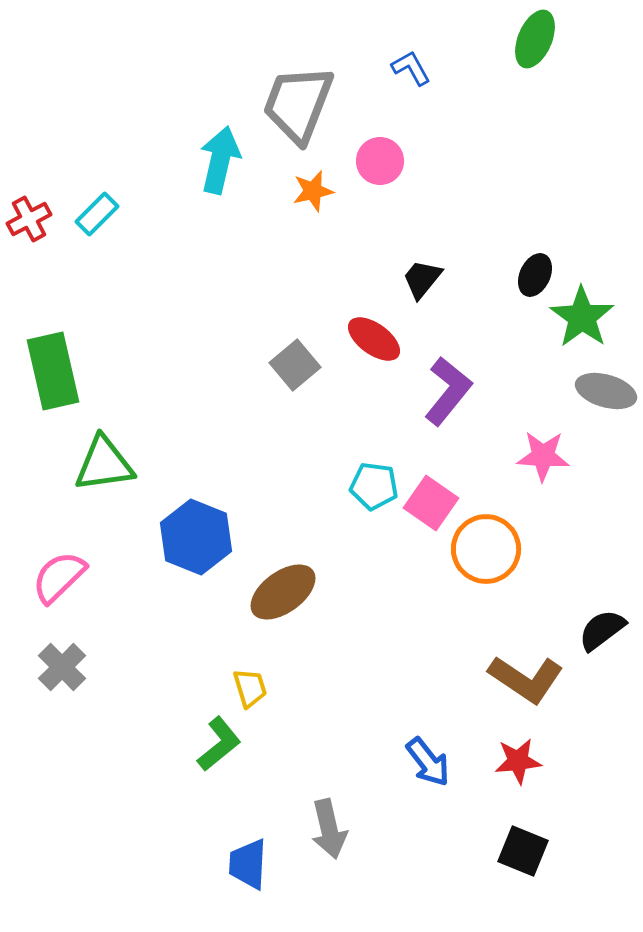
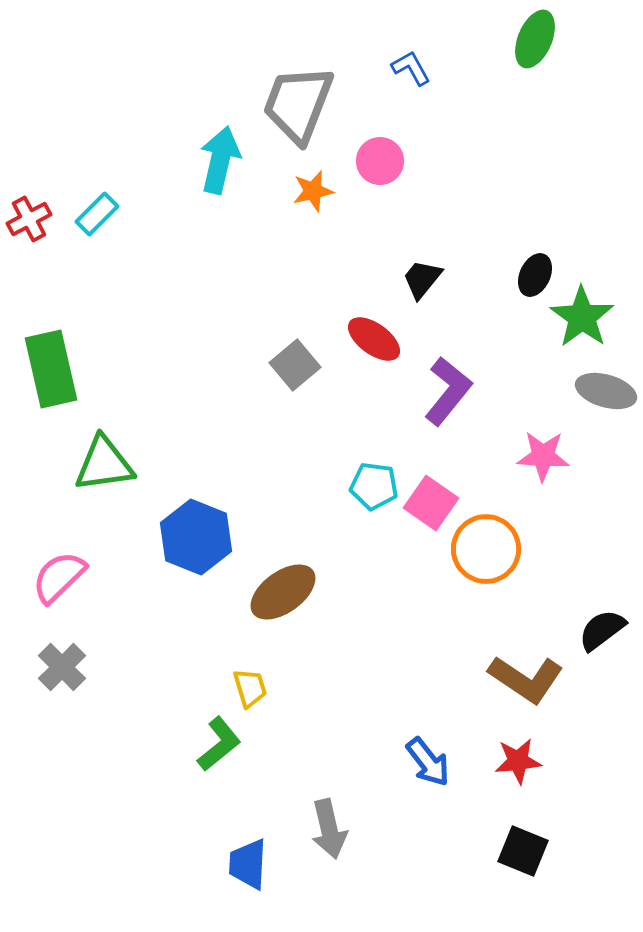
green rectangle: moved 2 px left, 2 px up
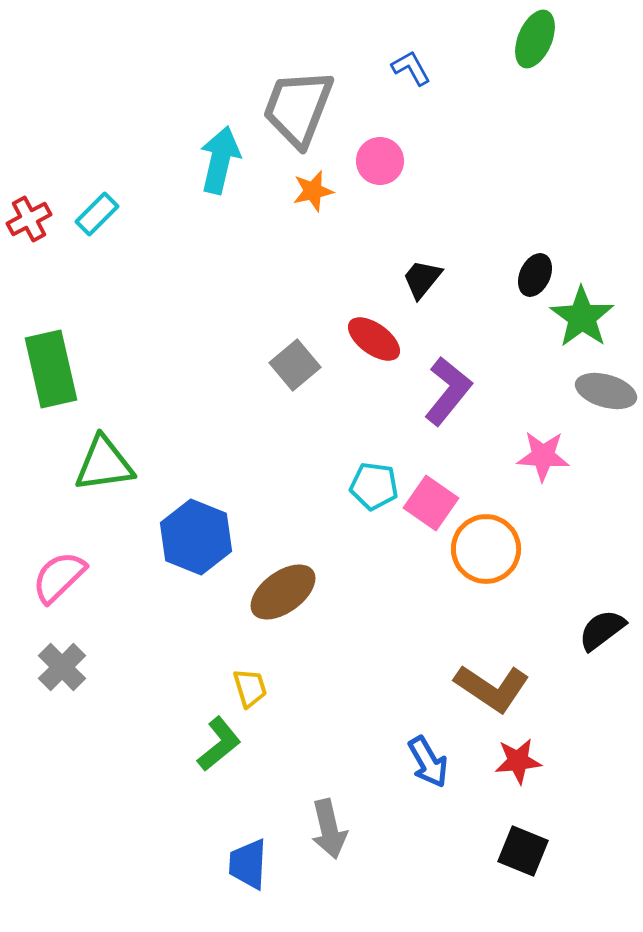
gray trapezoid: moved 4 px down
brown L-shape: moved 34 px left, 9 px down
blue arrow: rotated 8 degrees clockwise
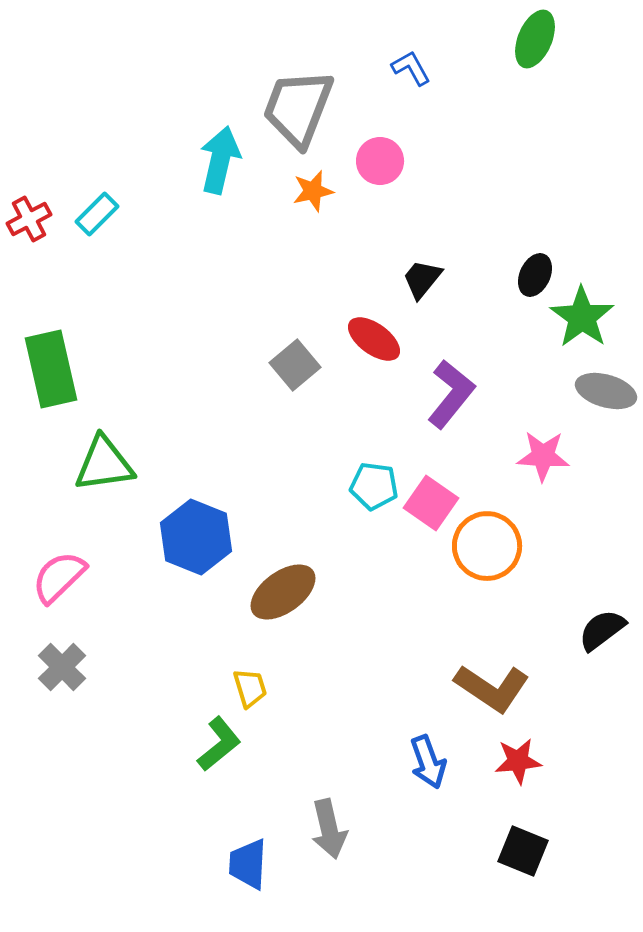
purple L-shape: moved 3 px right, 3 px down
orange circle: moved 1 px right, 3 px up
blue arrow: rotated 10 degrees clockwise
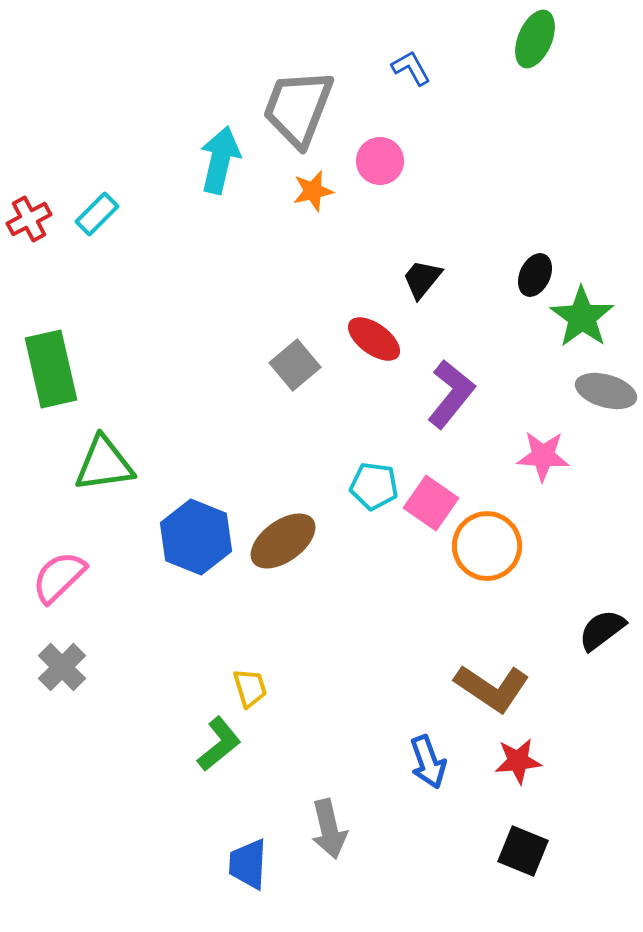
brown ellipse: moved 51 px up
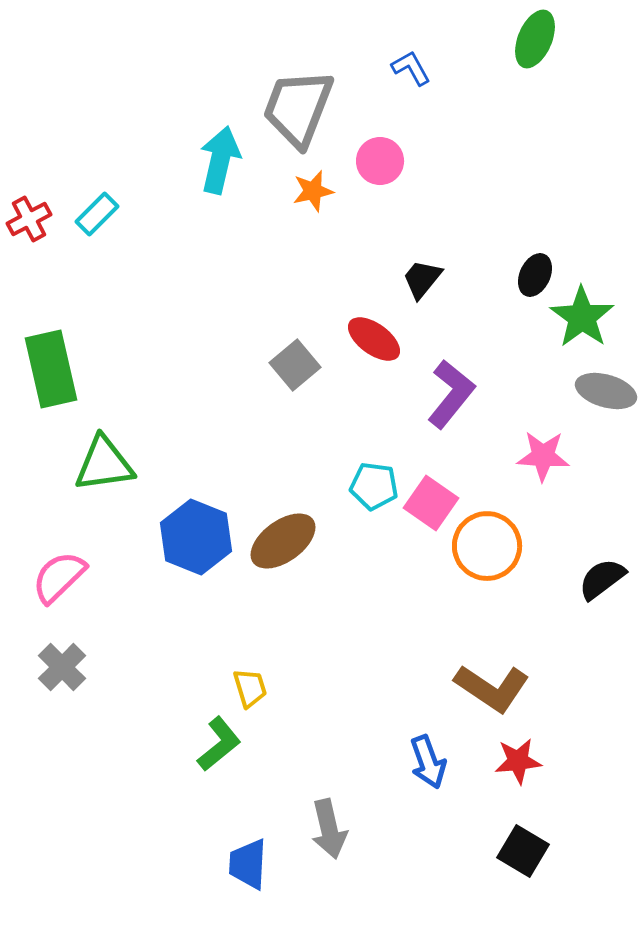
black semicircle: moved 51 px up
black square: rotated 9 degrees clockwise
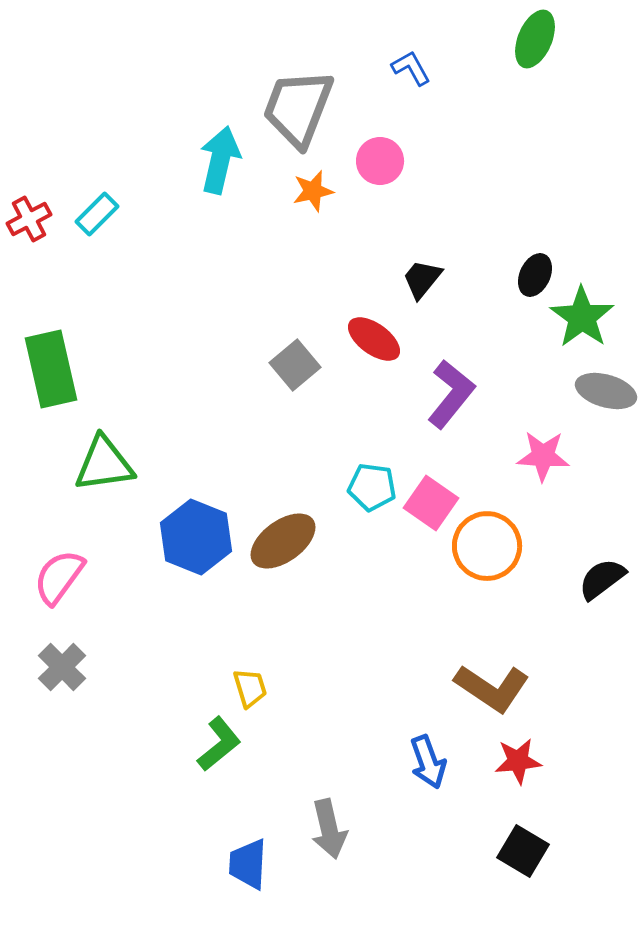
cyan pentagon: moved 2 px left, 1 px down
pink semicircle: rotated 10 degrees counterclockwise
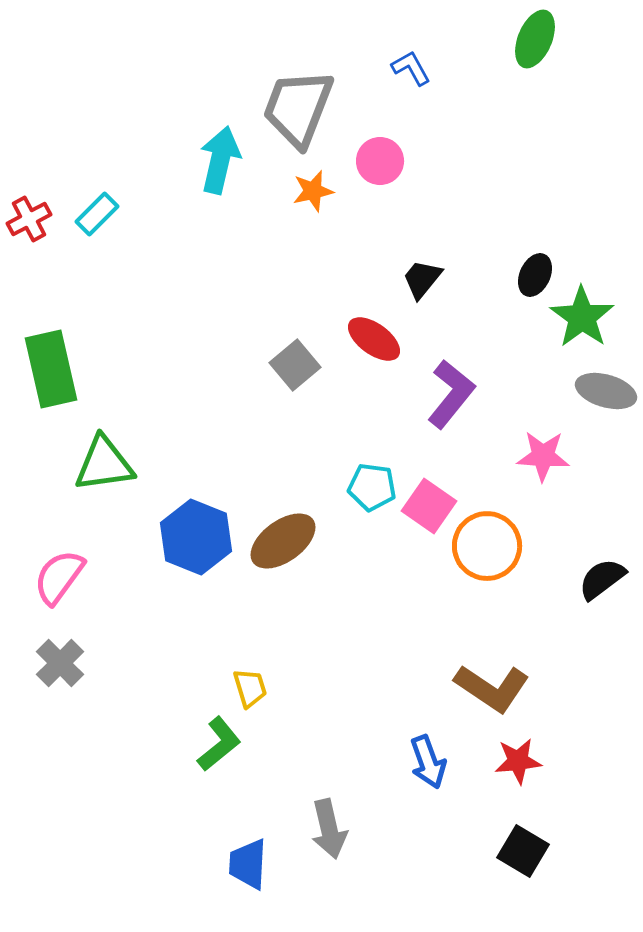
pink square: moved 2 px left, 3 px down
gray cross: moved 2 px left, 4 px up
